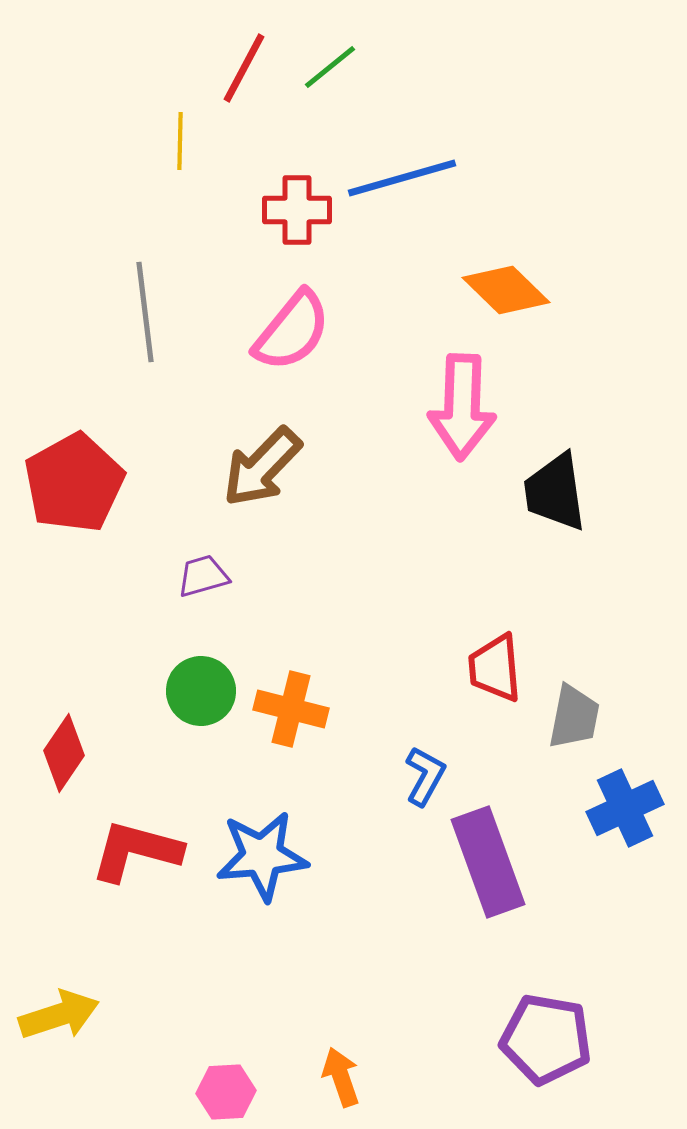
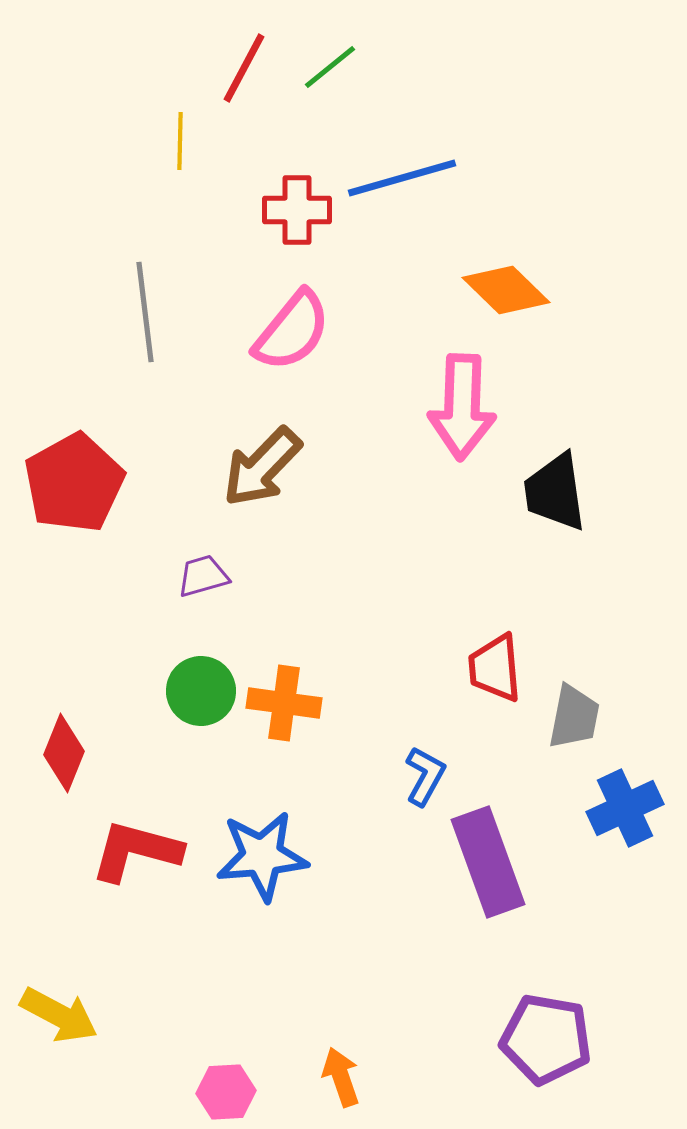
orange cross: moved 7 px left, 6 px up; rotated 6 degrees counterclockwise
red diamond: rotated 12 degrees counterclockwise
yellow arrow: rotated 46 degrees clockwise
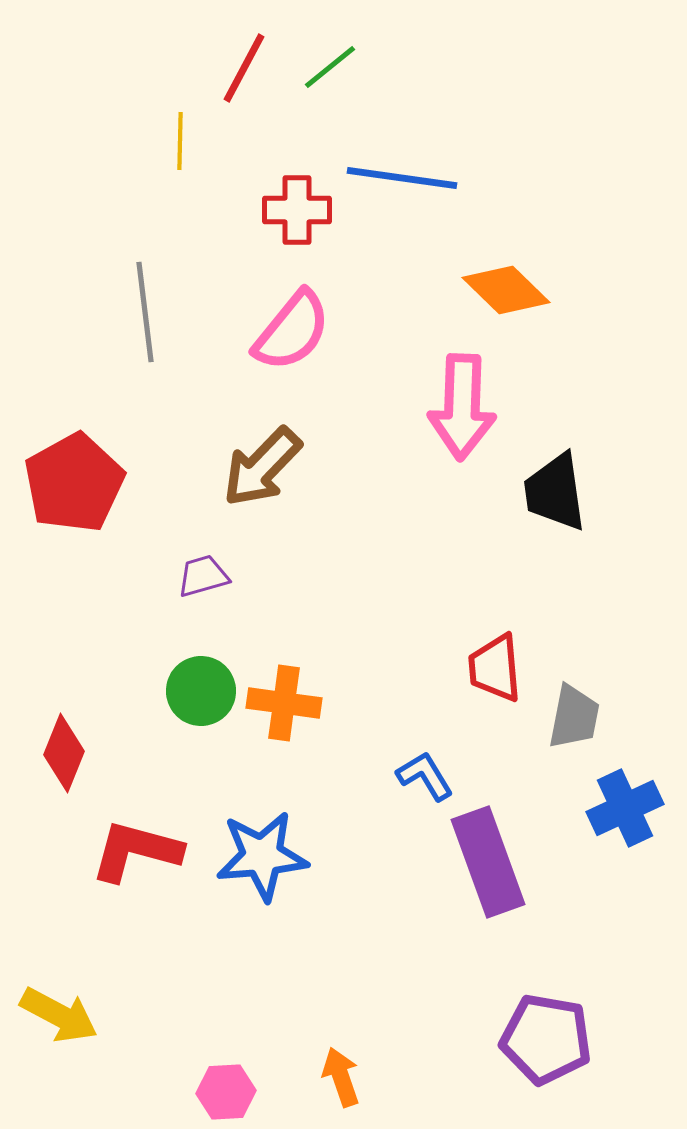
blue line: rotated 24 degrees clockwise
blue L-shape: rotated 60 degrees counterclockwise
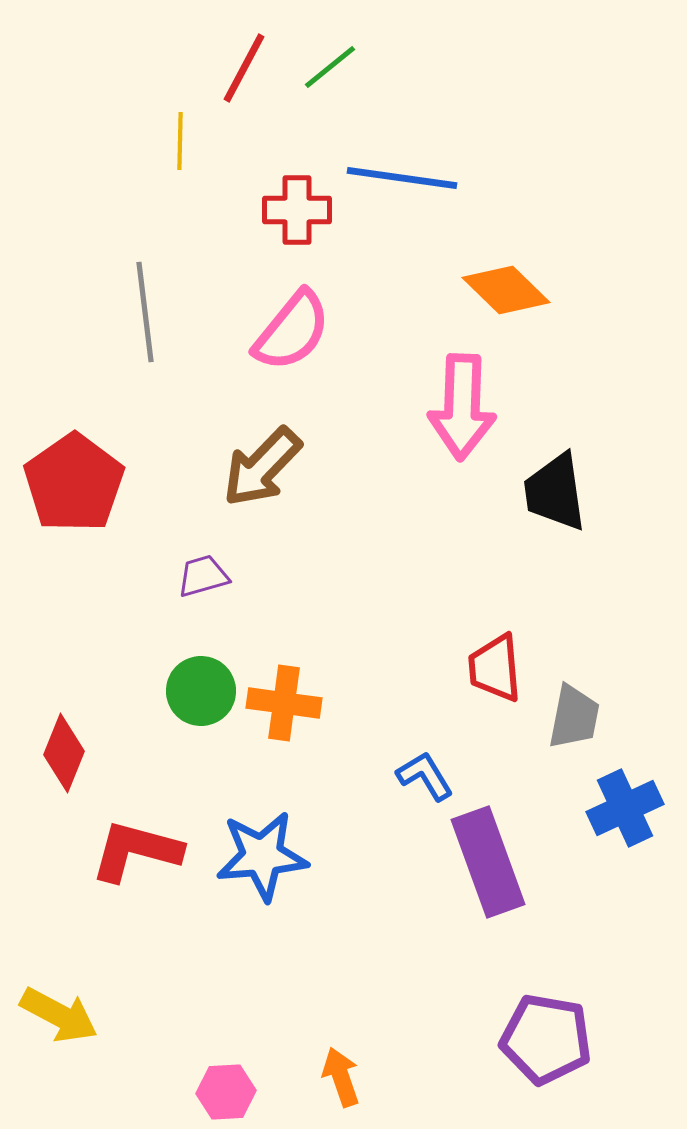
red pentagon: rotated 6 degrees counterclockwise
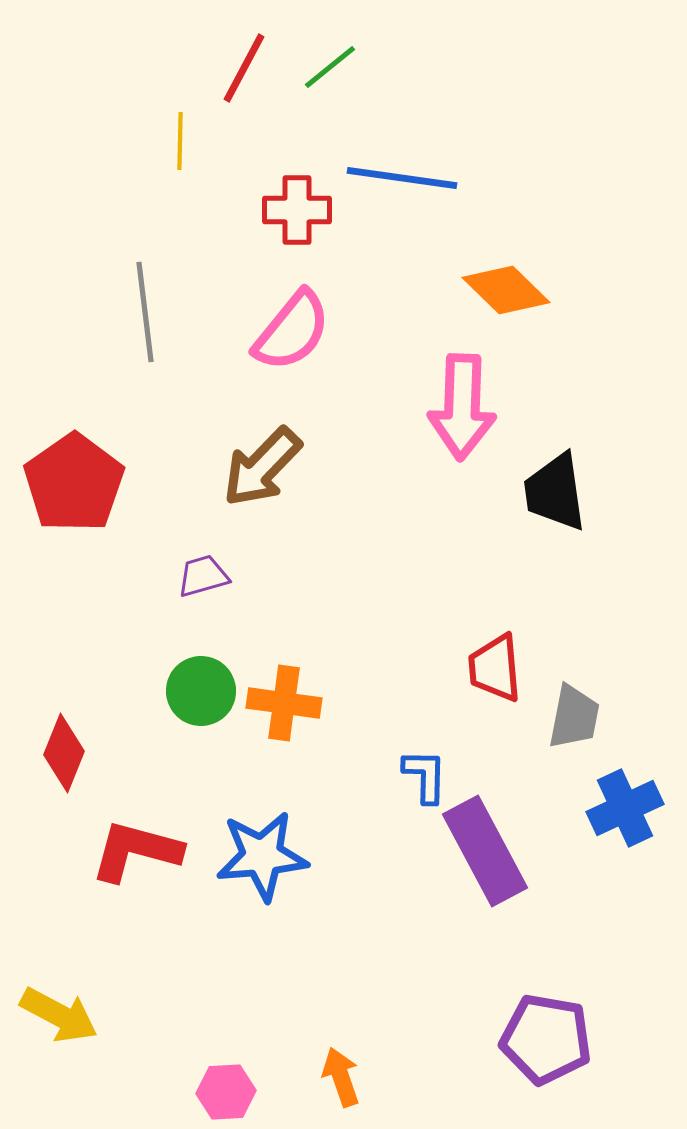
blue L-shape: rotated 32 degrees clockwise
purple rectangle: moved 3 px left, 11 px up; rotated 8 degrees counterclockwise
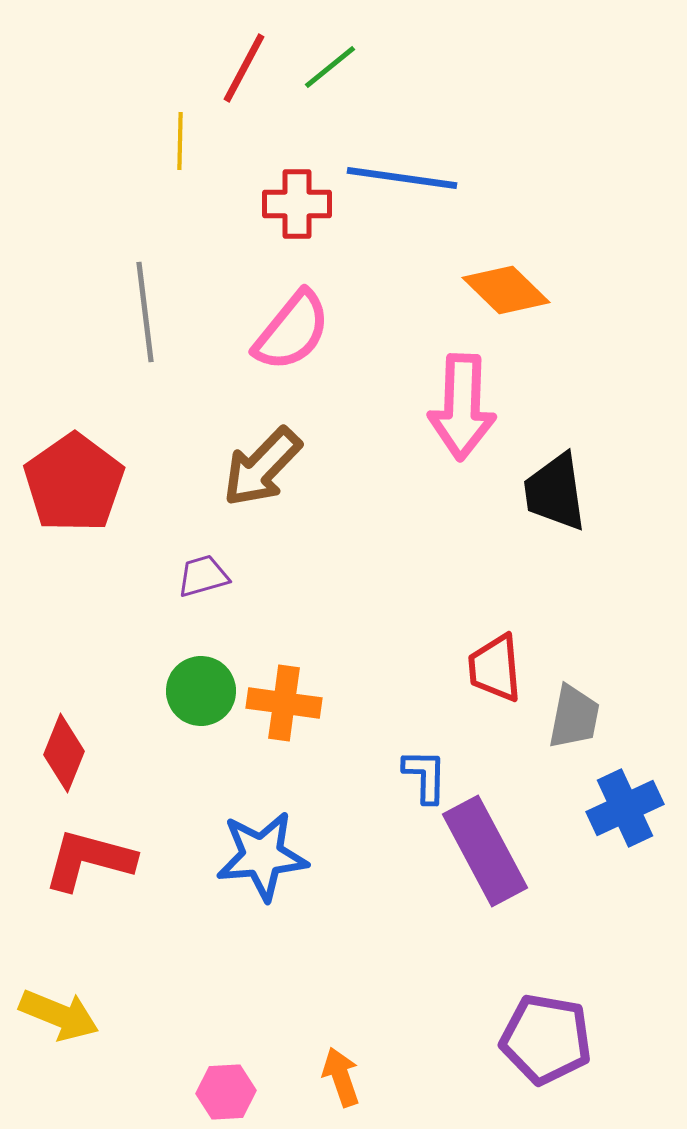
red cross: moved 6 px up
red L-shape: moved 47 px left, 9 px down
yellow arrow: rotated 6 degrees counterclockwise
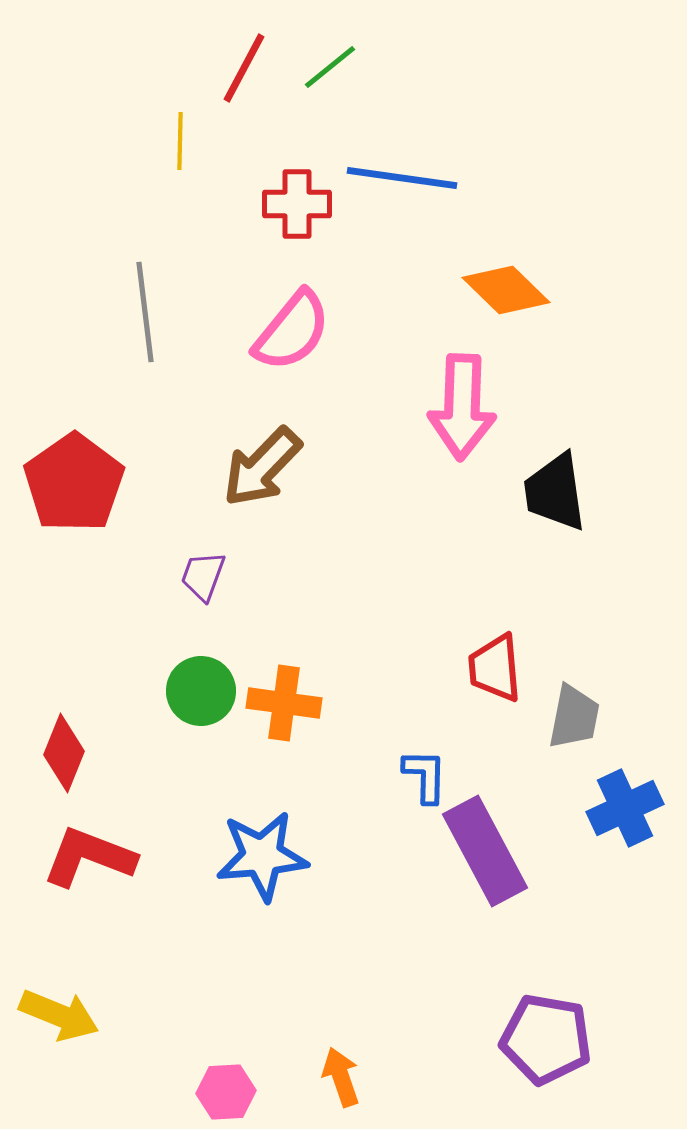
purple trapezoid: rotated 54 degrees counterclockwise
red L-shape: moved 3 px up; rotated 6 degrees clockwise
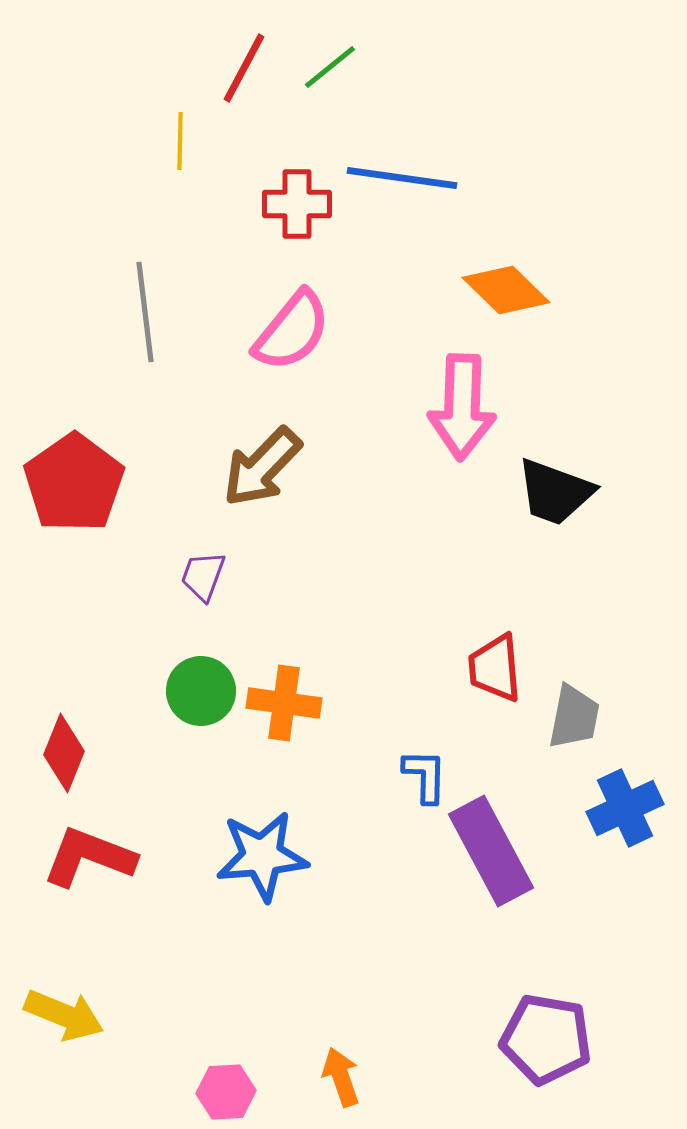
black trapezoid: rotated 62 degrees counterclockwise
purple rectangle: moved 6 px right
yellow arrow: moved 5 px right
